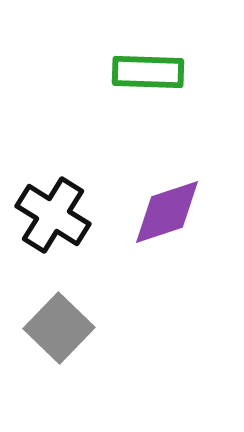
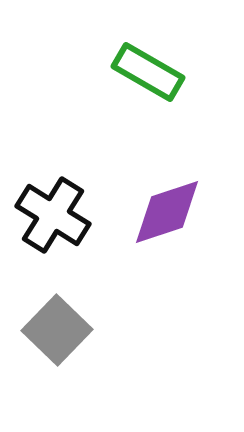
green rectangle: rotated 28 degrees clockwise
gray square: moved 2 px left, 2 px down
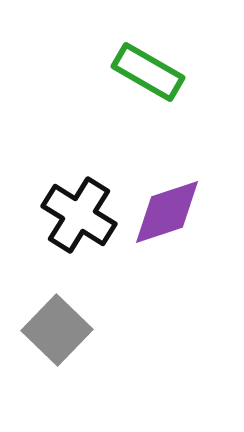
black cross: moved 26 px right
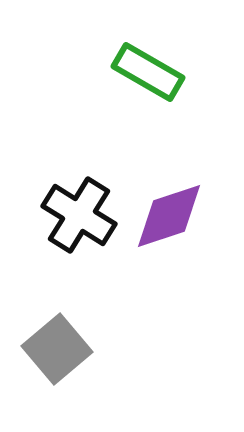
purple diamond: moved 2 px right, 4 px down
gray square: moved 19 px down; rotated 6 degrees clockwise
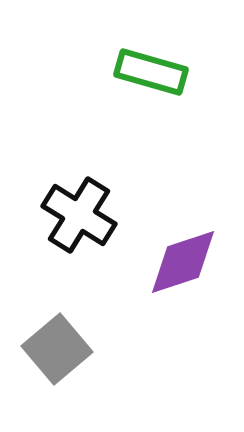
green rectangle: moved 3 px right; rotated 14 degrees counterclockwise
purple diamond: moved 14 px right, 46 px down
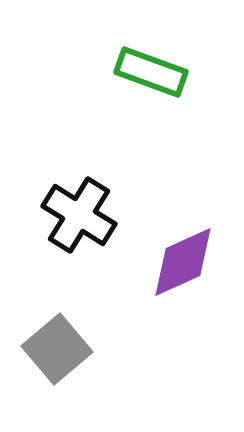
green rectangle: rotated 4 degrees clockwise
purple diamond: rotated 6 degrees counterclockwise
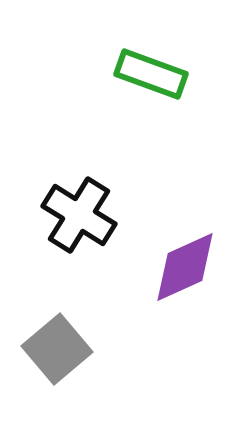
green rectangle: moved 2 px down
purple diamond: moved 2 px right, 5 px down
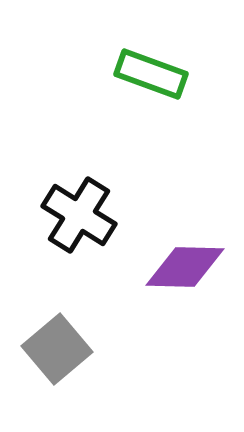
purple diamond: rotated 26 degrees clockwise
